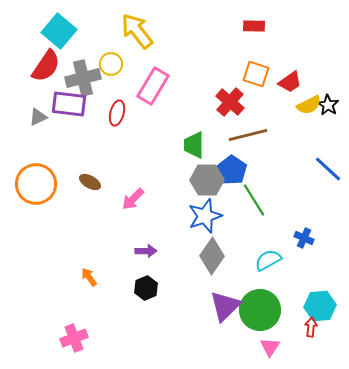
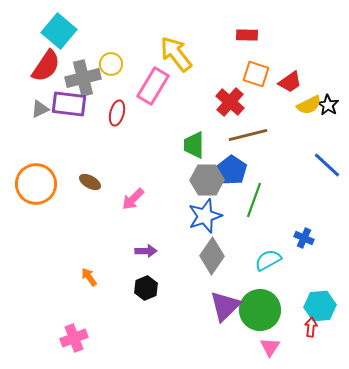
red rectangle: moved 7 px left, 9 px down
yellow arrow: moved 39 px right, 23 px down
gray triangle: moved 2 px right, 8 px up
blue line: moved 1 px left, 4 px up
green line: rotated 52 degrees clockwise
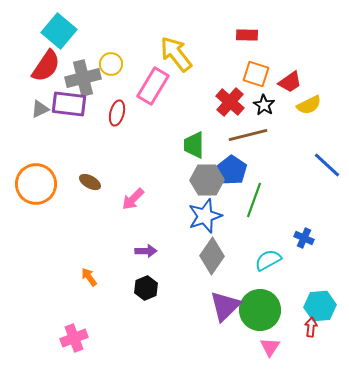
black star: moved 64 px left
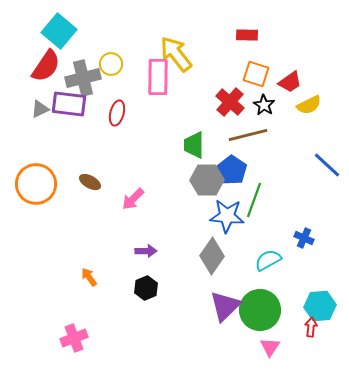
pink rectangle: moved 5 px right, 9 px up; rotated 30 degrees counterclockwise
blue star: moved 22 px right; rotated 24 degrees clockwise
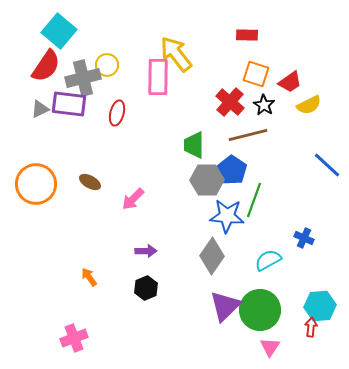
yellow circle: moved 4 px left, 1 px down
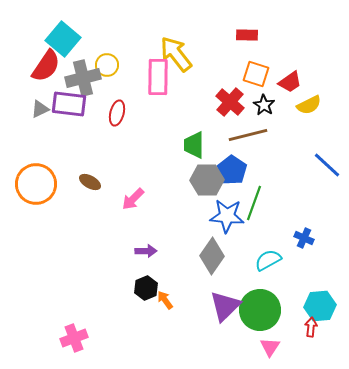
cyan square: moved 4 px right, 8 px down
green line: moved 3 px down
orange arrow: moved 76 px right, 23 px down
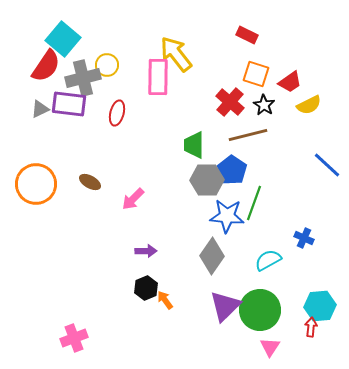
red rectangle: rotated 25 degrees clockwise
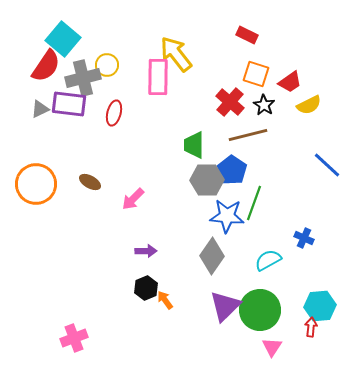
red ellipse: moved 3 px left
pink triangle: moved 2 px right
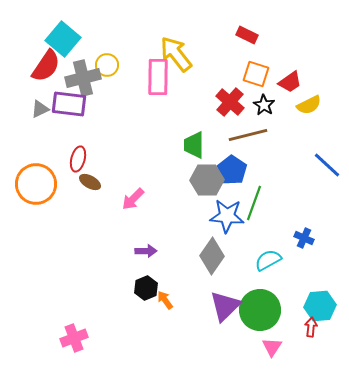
red ellipse: moved 36 px left, 46 px down
